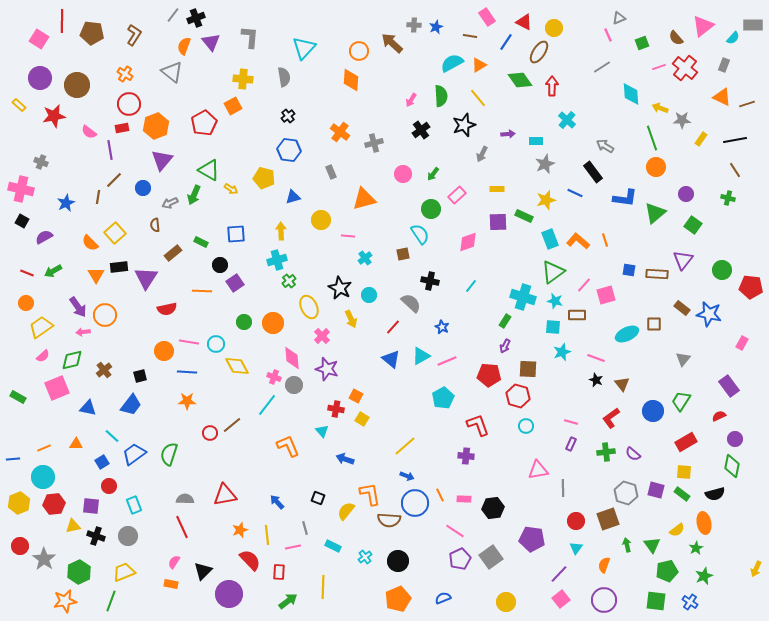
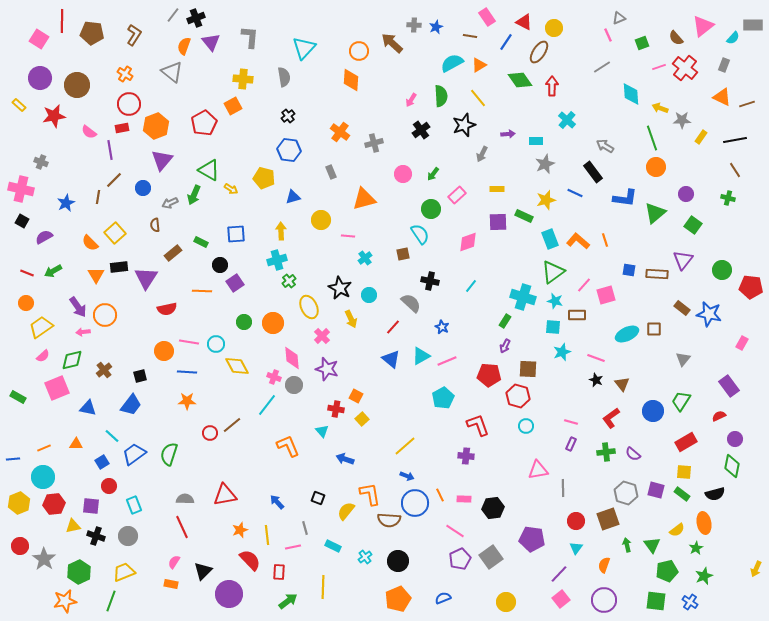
yellow rectangle at (701, 139): moved 2 px up
brown square at (654, 324): moved 5 px down
yellow square at (362, 419): rotated 16 degrees clockwise
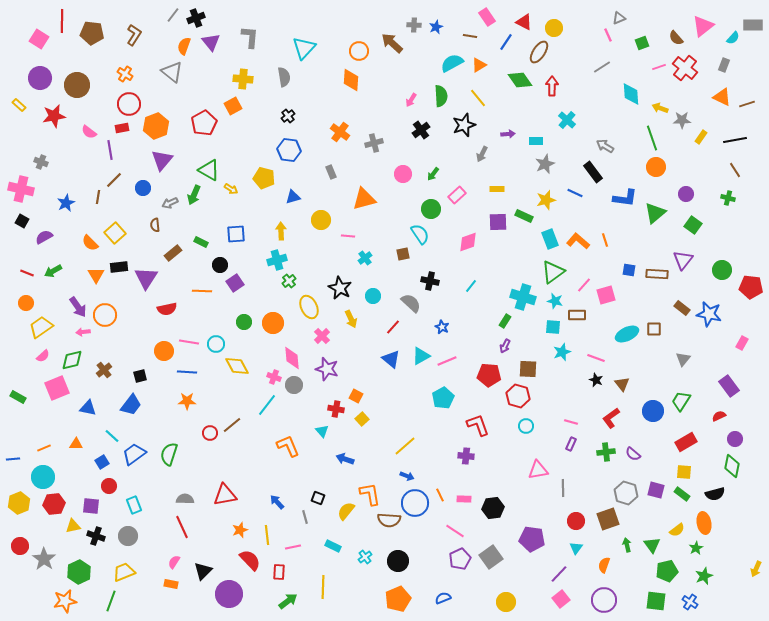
cyan circle at (369, 295): moved 4 px right, 1 px down
gray line at (305, 528): moved 11 px up
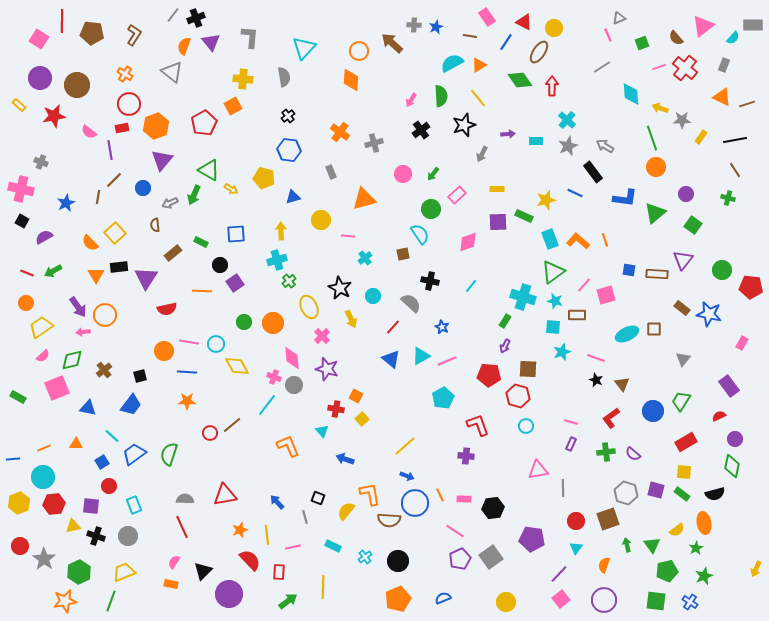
gray star at (545, 164): moved 23 px right, 18 px up
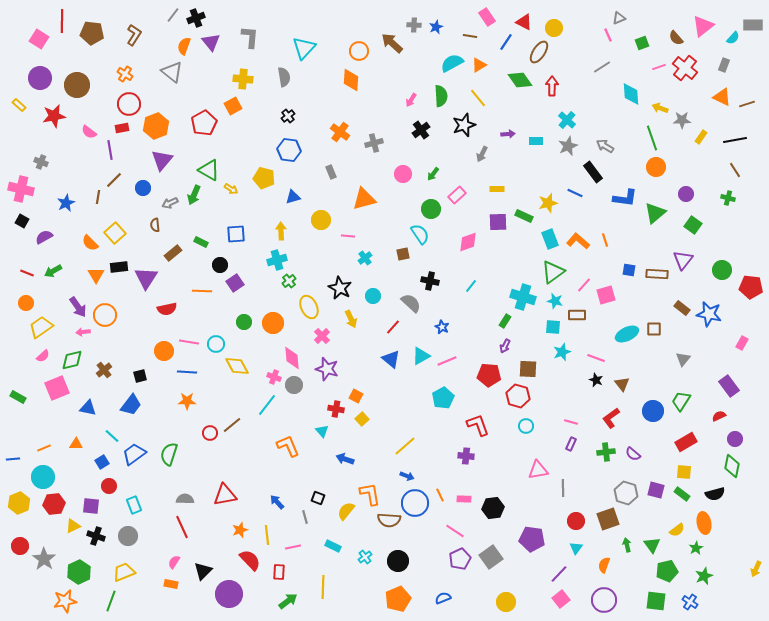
yellow star at (546, 200): moved 2 px right, 3 px down
yellow triangle at (73, 526): rotated 14 degrees counterclockwise
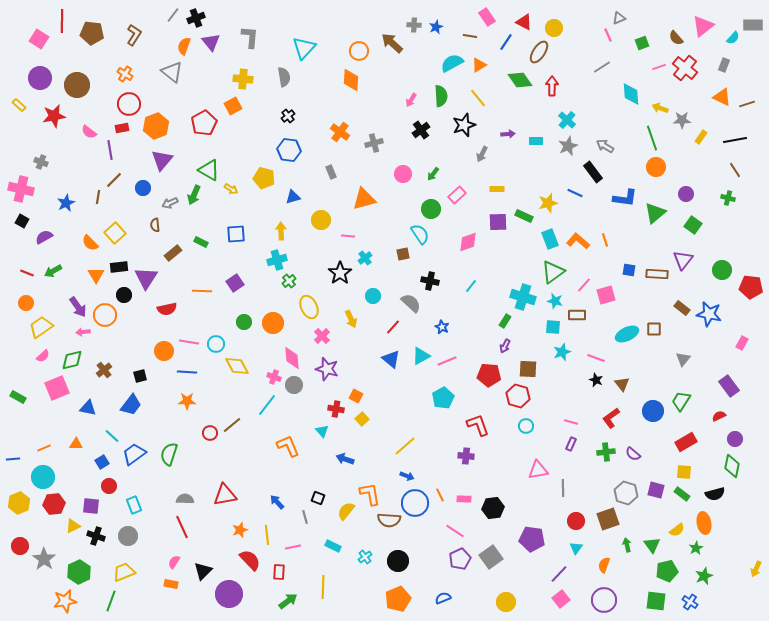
black circle at (220, 265): moved 96 px left, 30 px down
black star at (340, 288): moved 15 px up; rotated 10 degrees clockwise
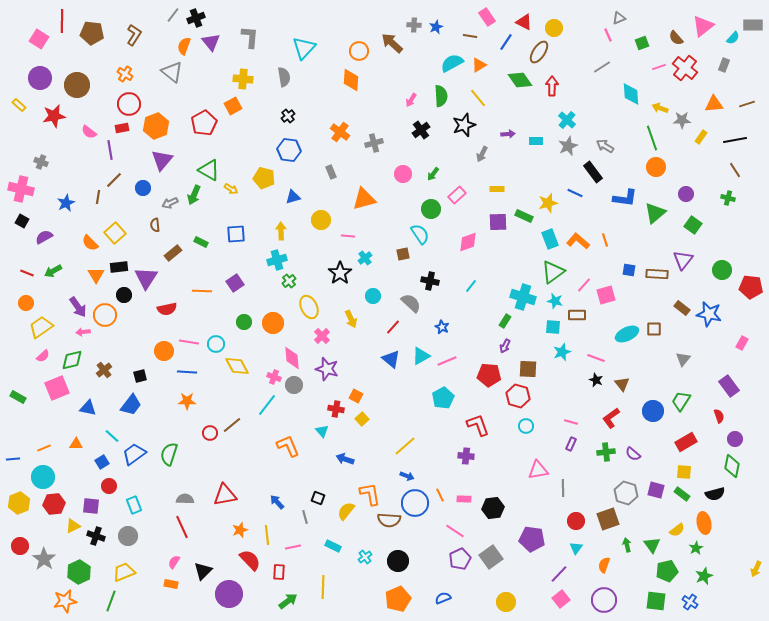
orange triangle at (722, 97): moved 8 px left, 7 px down; rotated 30 degrees counterclockwise
red semicircle at (719, 416): rotated 96 degrees clockwise
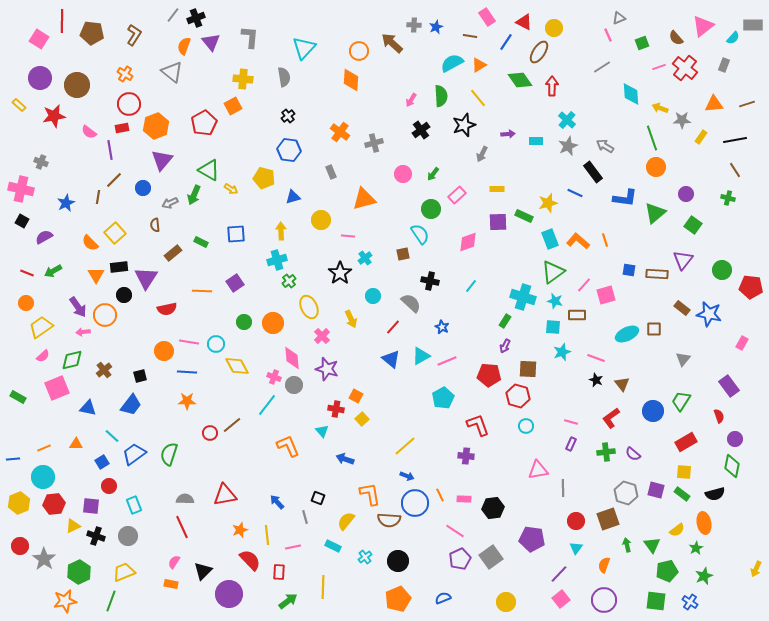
yellow semicircle at (346, 511): moved 10 px down
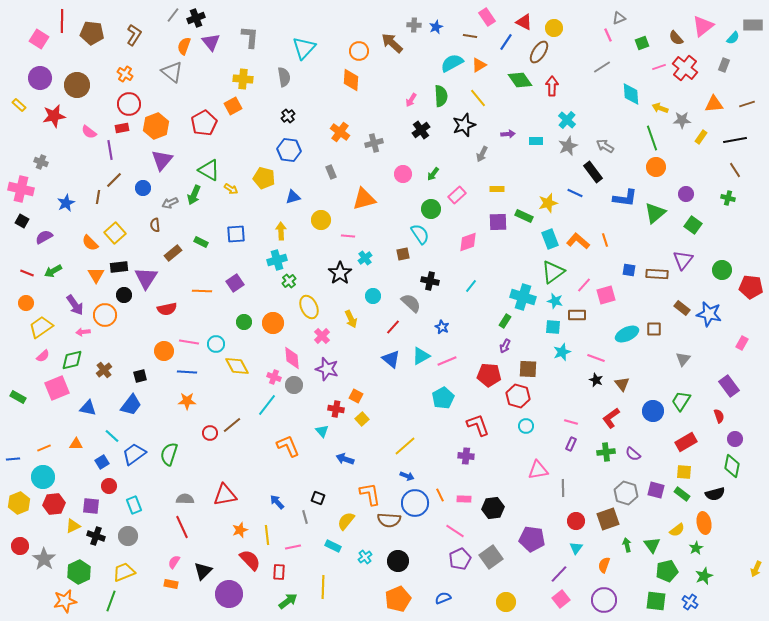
purple arrow at (78, 307): moved 3 px left, 2 px up
